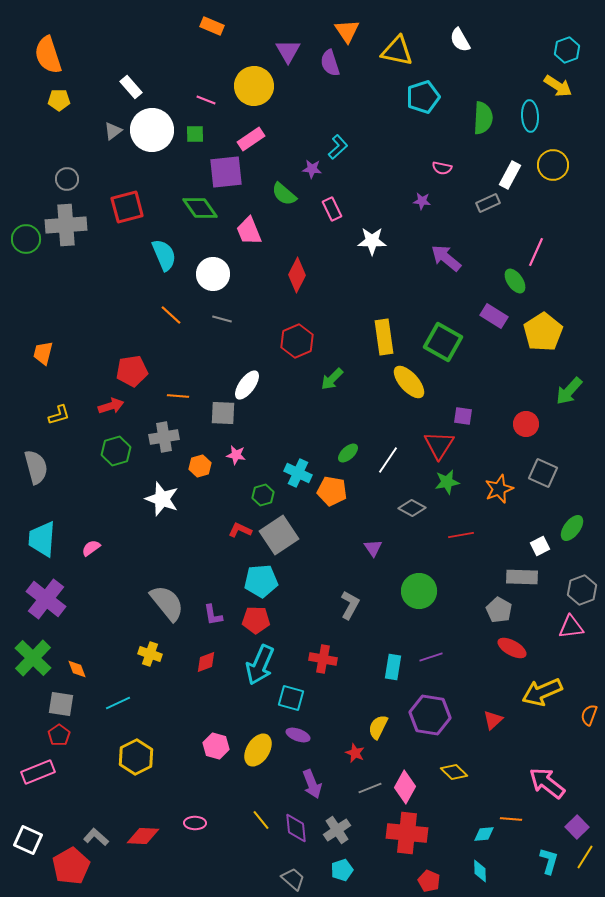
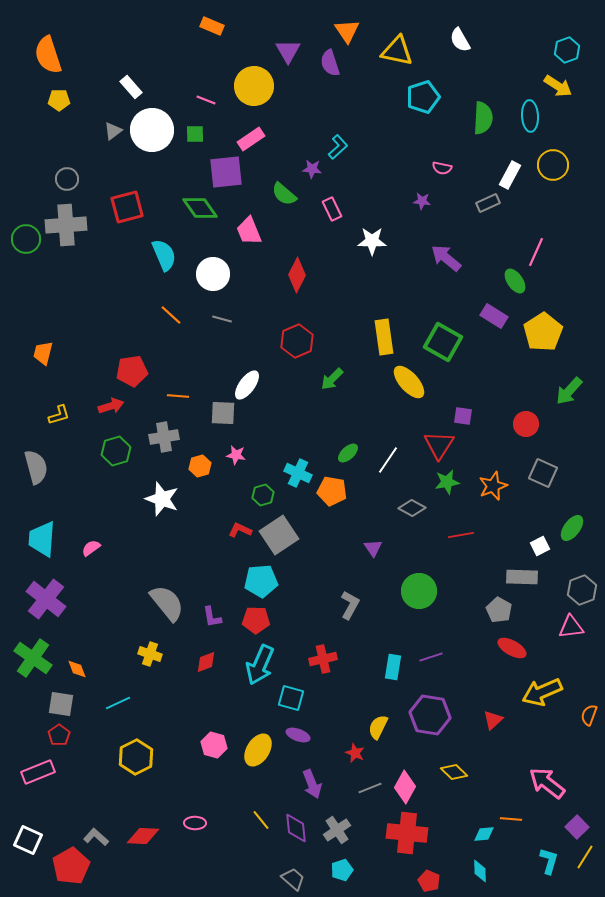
orange star at (499, 489): moved 6 px left, 3 px up
purple L-shape at (213, 615): moved 1 px left, 2 px down
green cross at (33, 658): rotated 9 degrees counterclockwise
red cross at (323, 659): rotated 24 degrees counterclockwise
pink hexagon at (216, 746): moved 2 px left, 1 px up
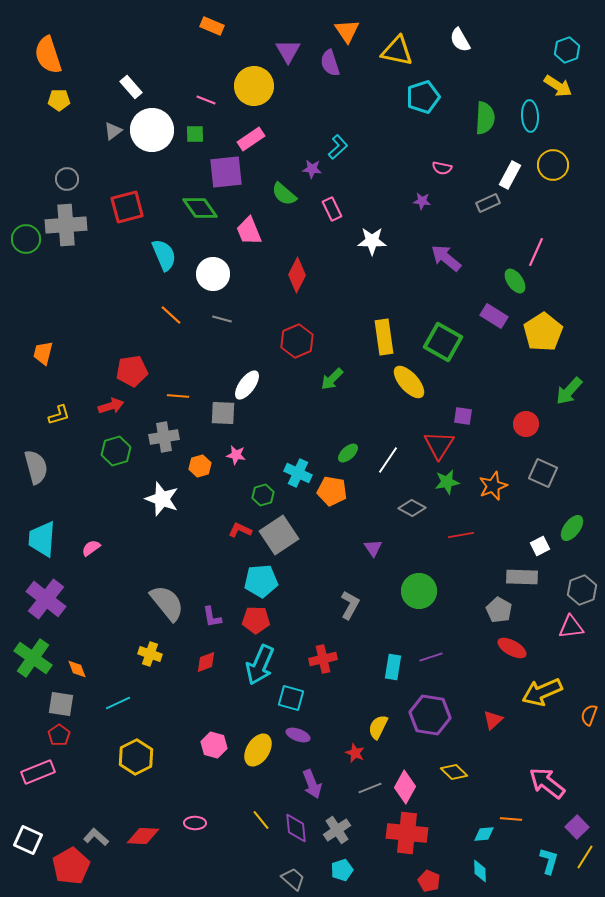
green semicircle at (483, 118): moved 2 px right
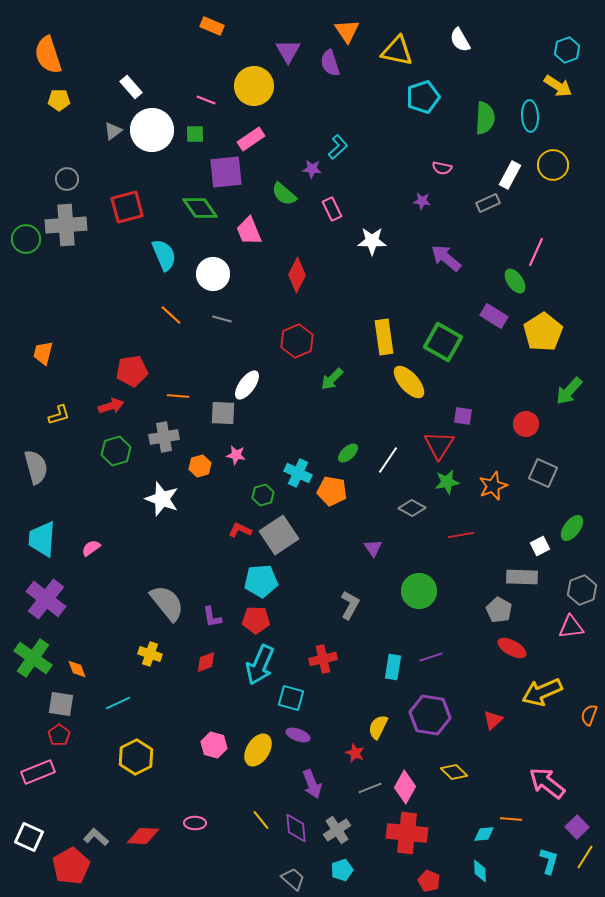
white square at (28, 840): moved 1 px right, 3 px up
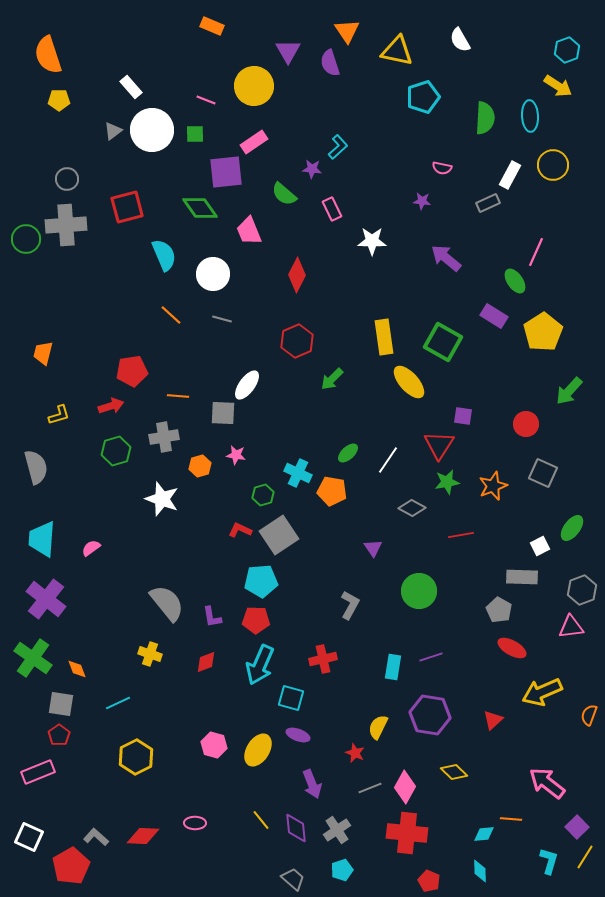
pink rectangle at (251, 139): moved 3 px right, 3 px down
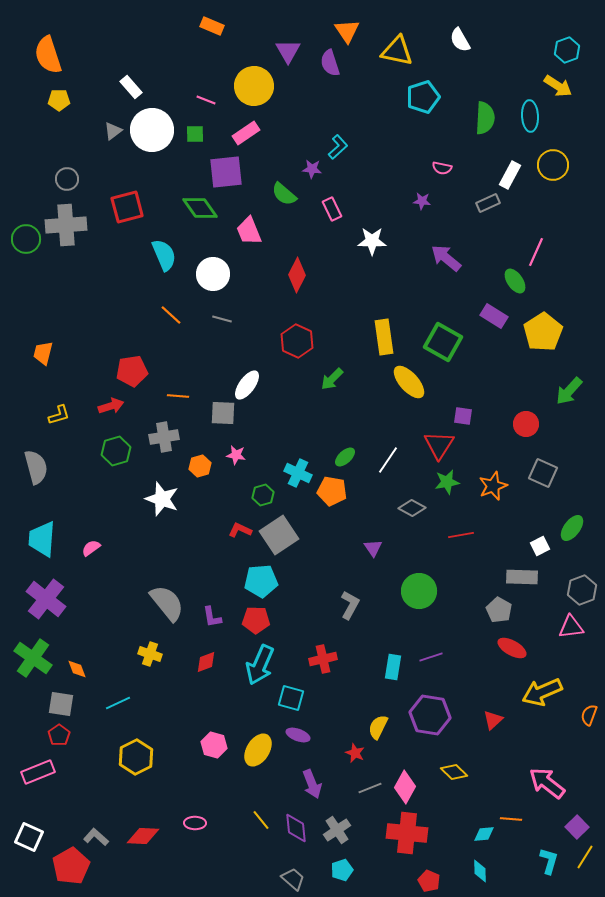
pink rectangle at (254, 142): moved 8 px left, 9 px up
red hexagon at (297, 341): rotated 12 degrees counterclockwise
green ellipse at (348, 453): moved 3 px left, 4 px down
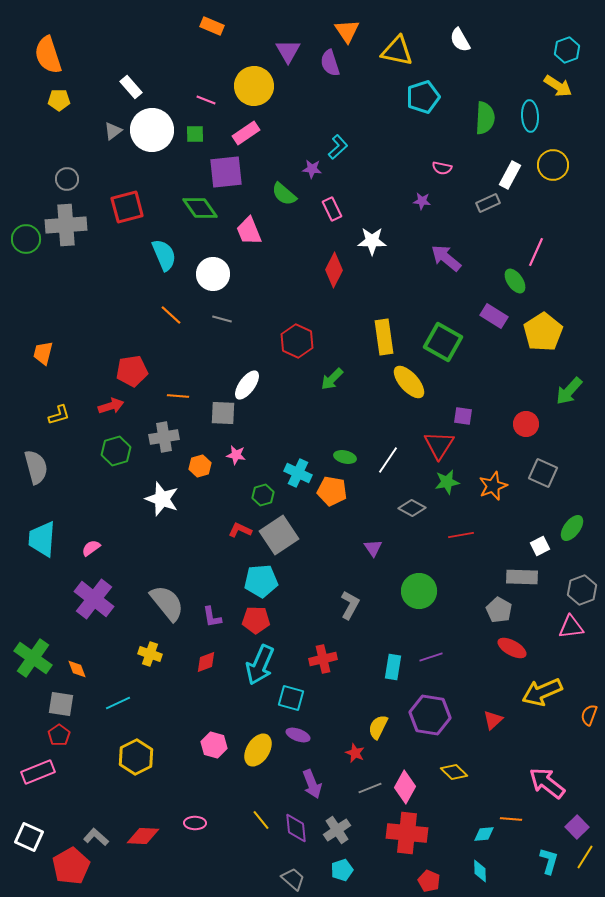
red diamond at (297, 275): moved 37 px right, 5 px up
green ellipse at (345, 457): rotated 55 degrees clockwise
purple cross at (46, 599): moved 48 px right
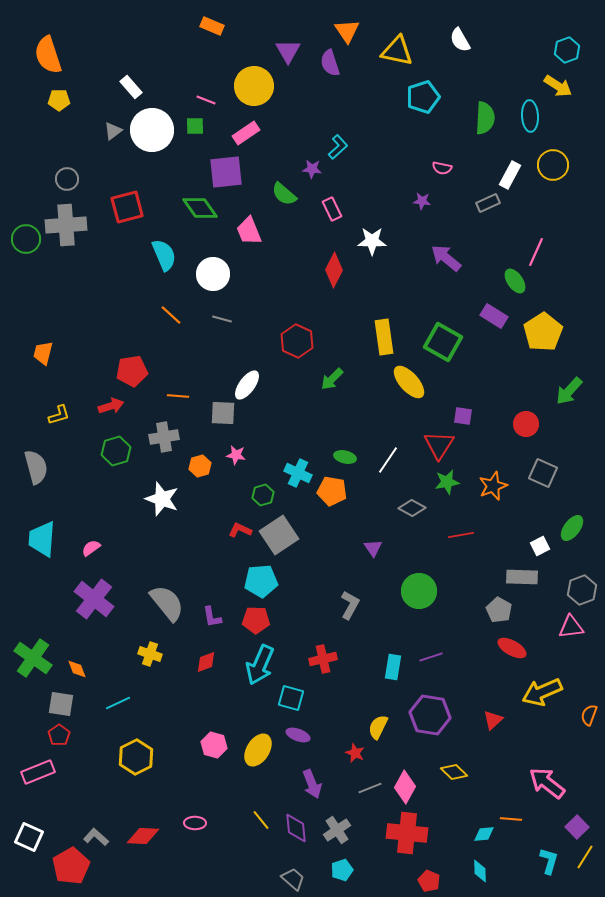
green square at (195, 134): moved 8 px up
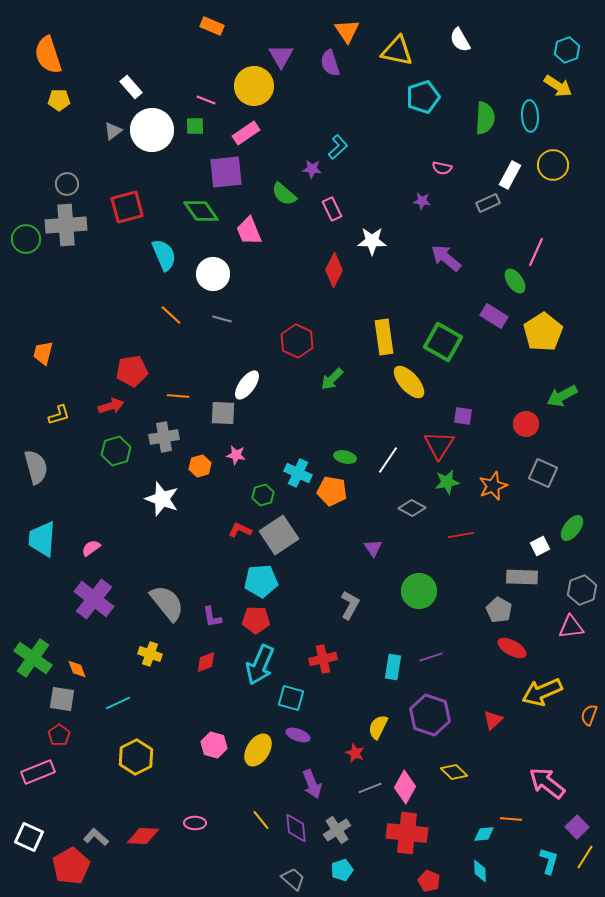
purple triangle at (288, 51): moved 7 px left, 5 px down
gray circle at (67, 179): moved 5 px down
green diamond at (200, 208): moved 1 px right, 3 px down
green arrow at (569, 391): moved 7 px left, 5 px down; rotated 20 degrees clockwise
gray square at (61, 704): moved 1 px right, 5 px up
purple hexagon at (430, 715): rotated 9 degrees clockwise
